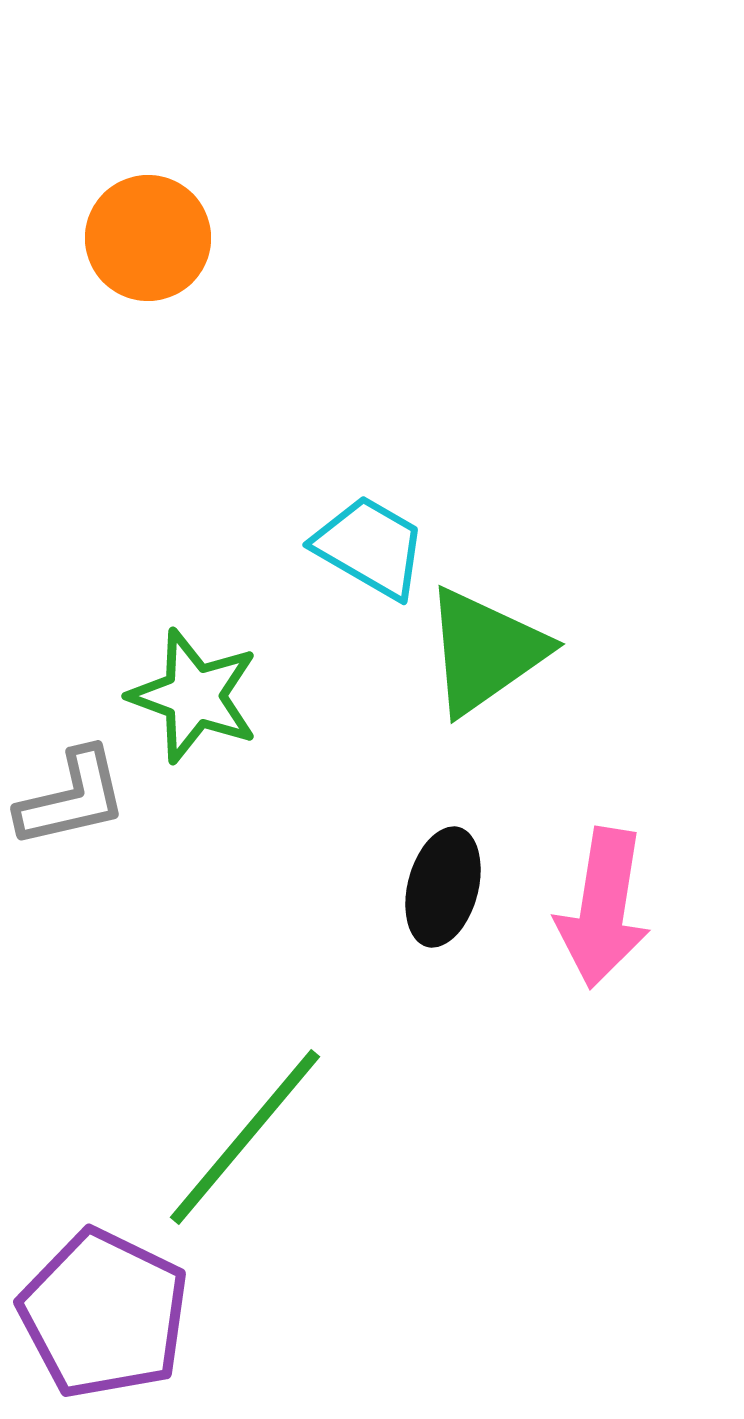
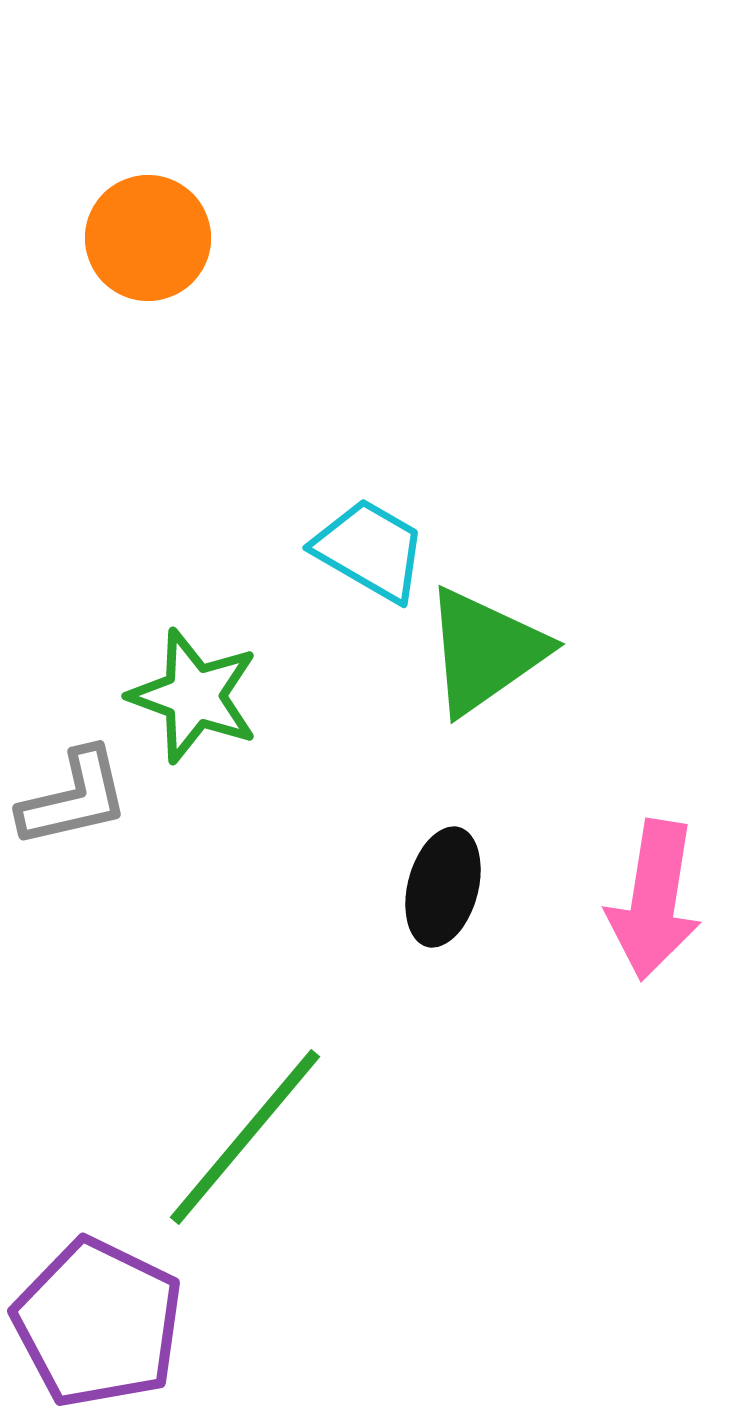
cyan trapezoid: moved 3 px down
gray L-shape: moved 2 px right
pink arrow: moved 51 px right, 8 px up
purple pentagon: moved 6 px left, 9 px down
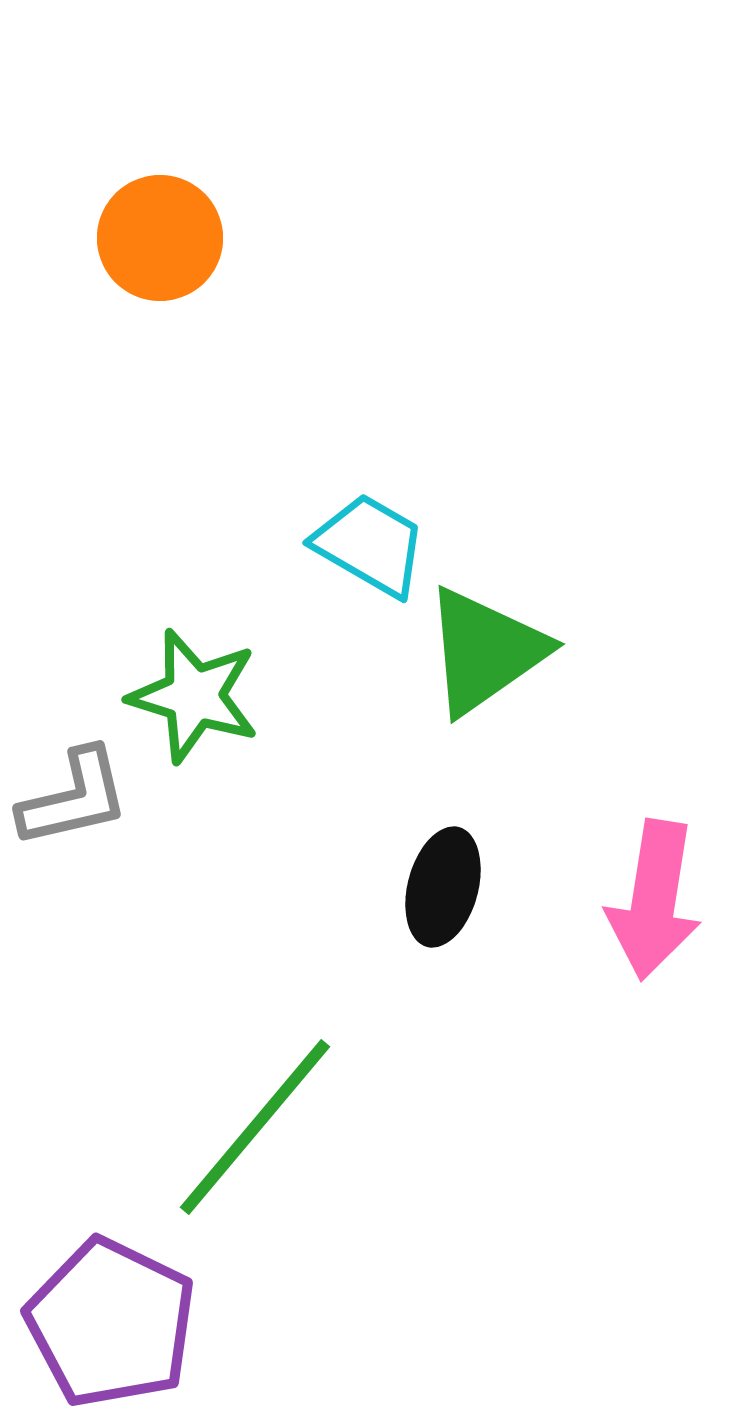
orange circle: moved 12 px right
cyan trapezoid: moved 5 px up
green star: rotated 3 degrees counterclockwise
green line: moved 10 px right, 10 px up
purple pentagon: moved 13 px right
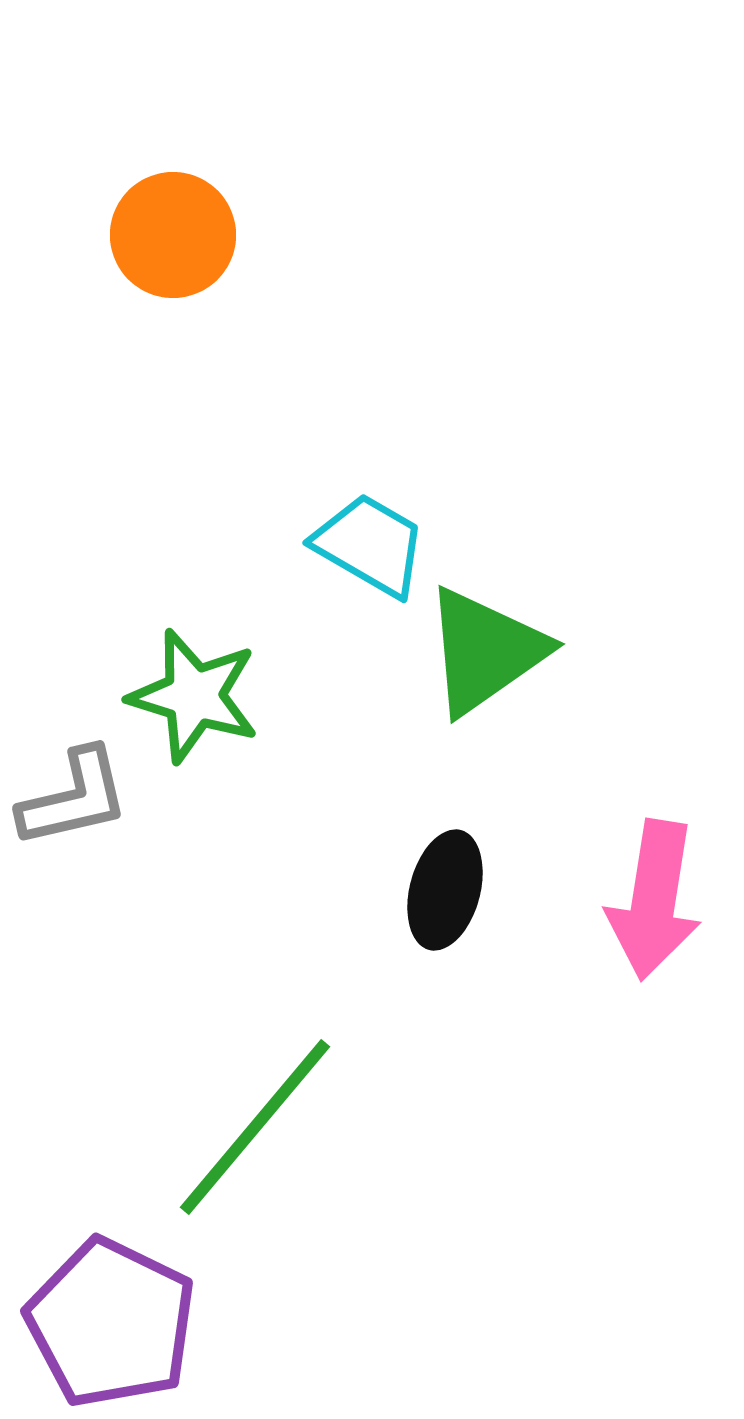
orange circle: moved 13 px right, 3 px up
black ellipse: moved 2 px right, 3 px down
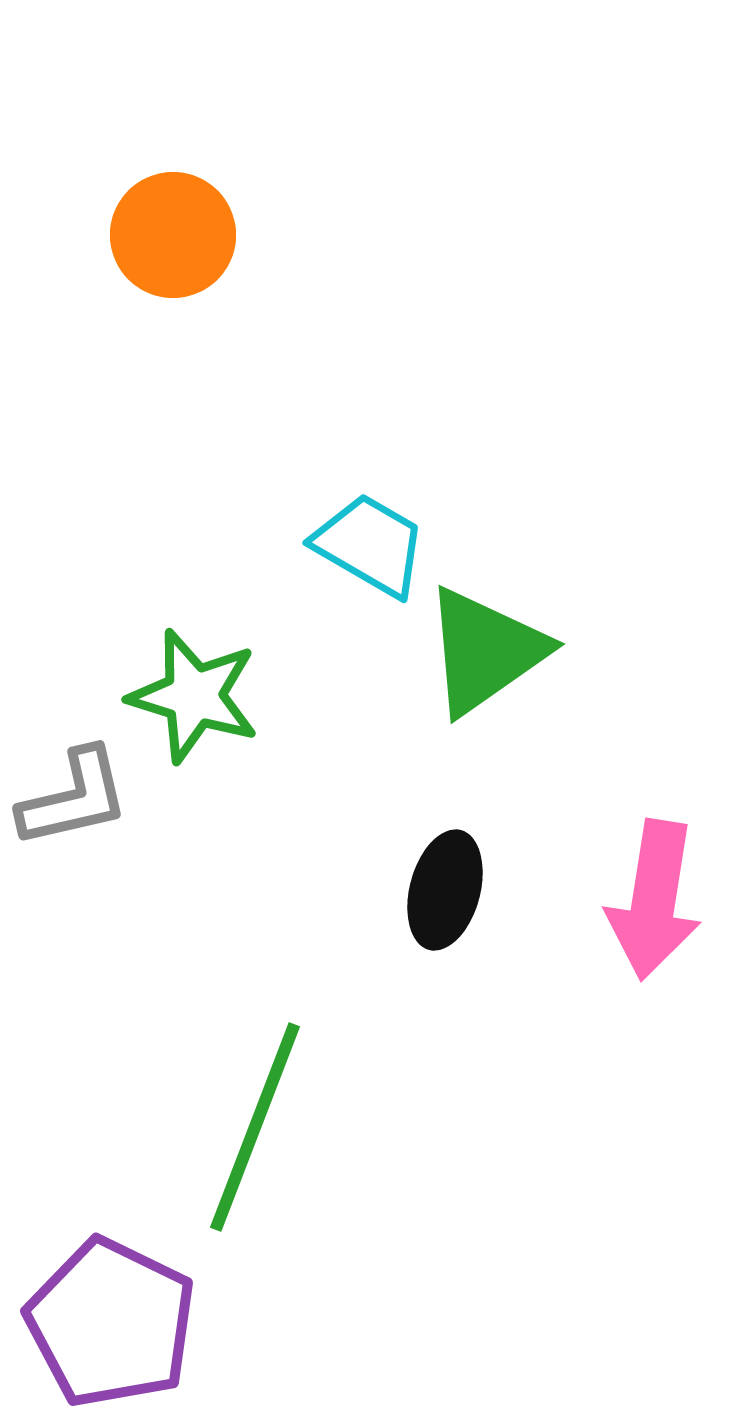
green line: rotated 19 degrees counterclockwise
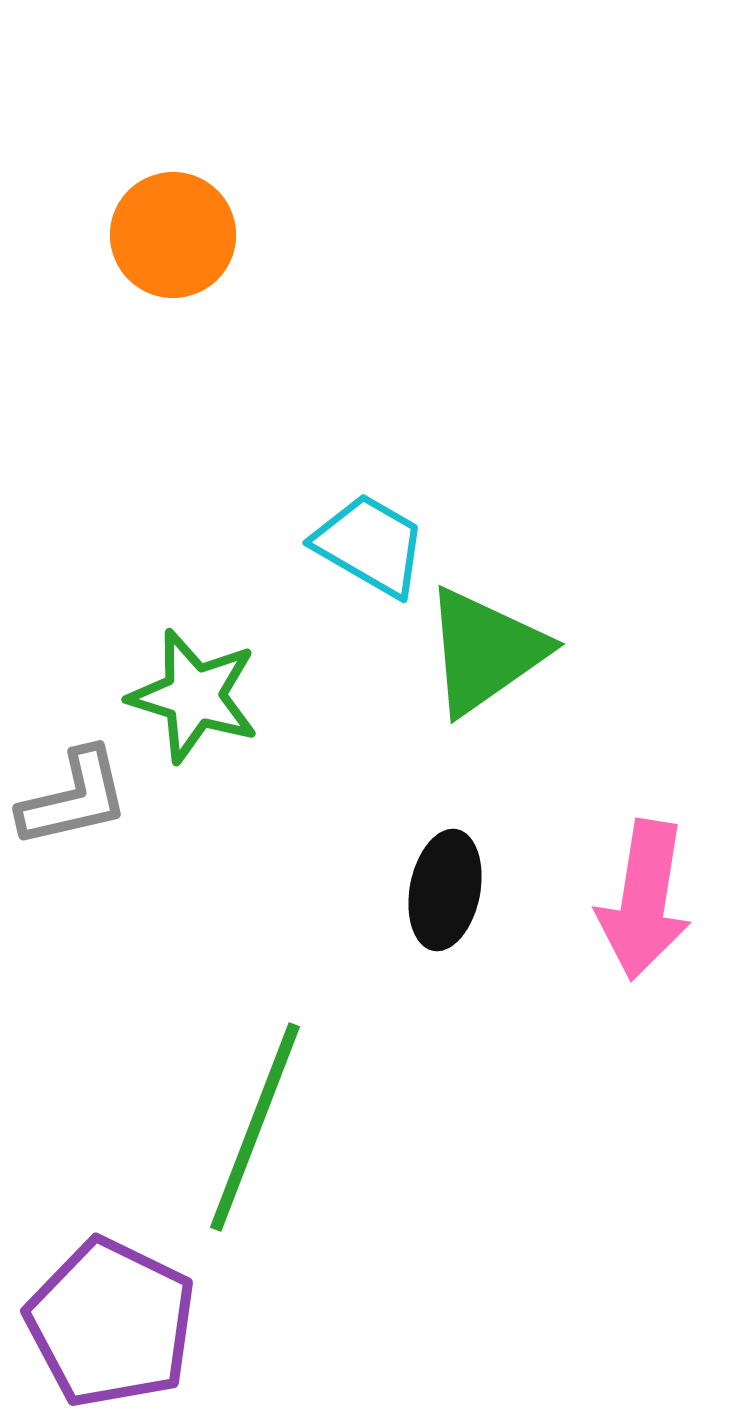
black ellipse: rotated 4 degrees counterclockwise
pink arrow: moved 10 px left
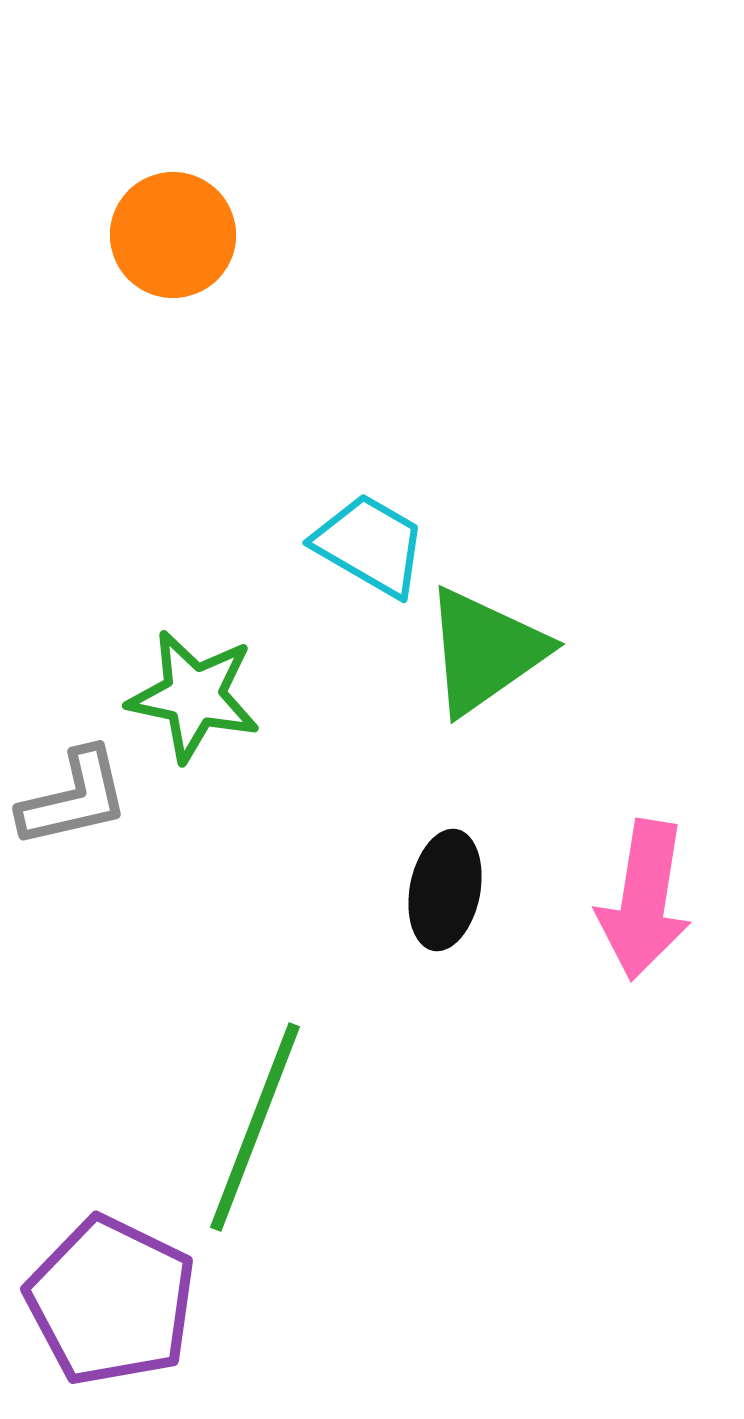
green star: rotated 5 degrees counterclockwise
purple pentagon: moved 22 px up
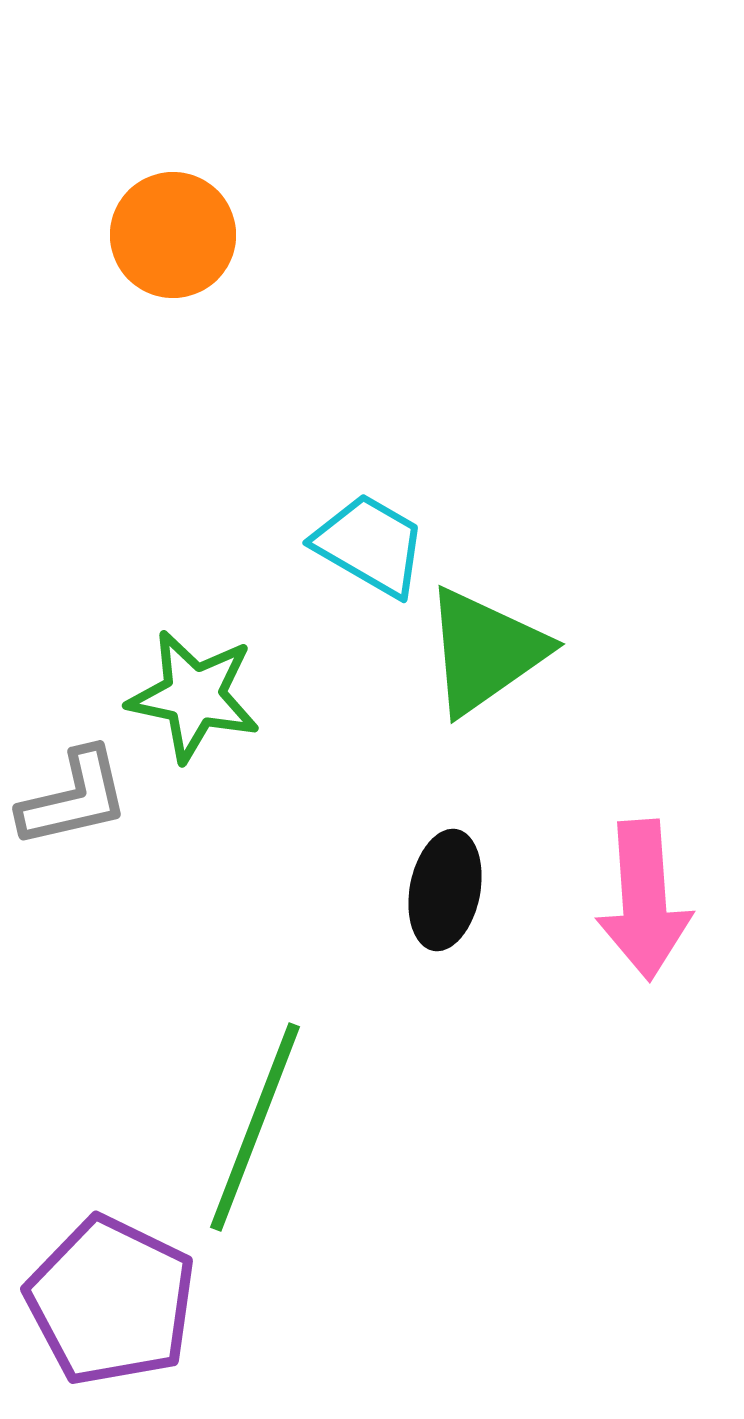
pink arrow: rotated 13 degrees counterclockwise
